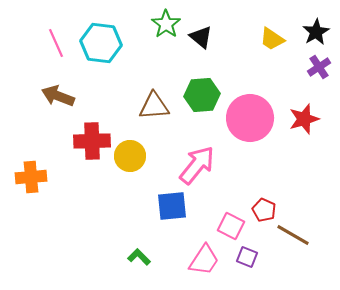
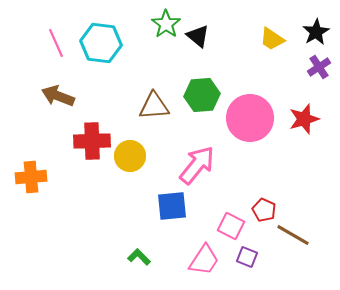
black triangle: moved 3 px left, 1 px up
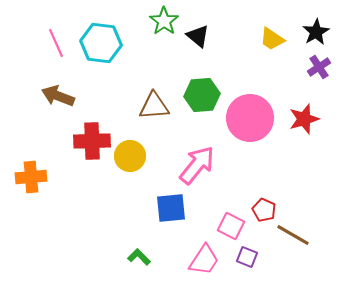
green star: moved 2 px left, 3 px up
blue square: moved 1 px left, 2 px down
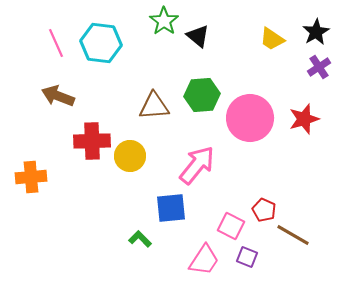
green L-shape: moved 1 px right, 18 px up
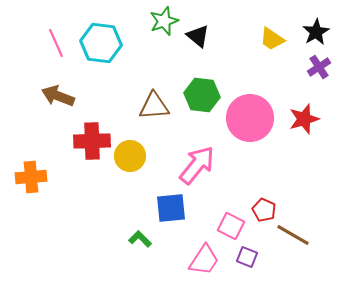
green star: rotated 16 degrees clockwise
green hexagon: rotated 12 degrees clockwise
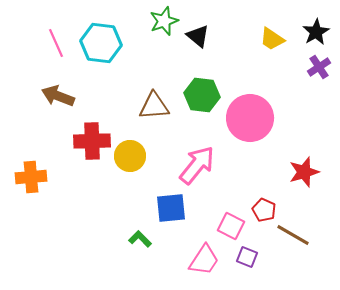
red star: moved 53 px down
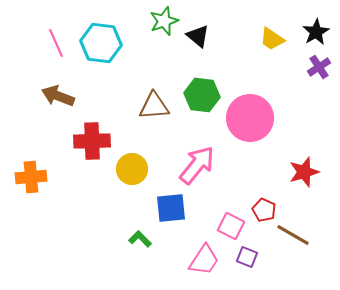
yellow circle: moved 2 px right, 13 px down
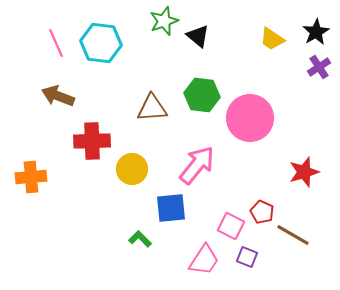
brown triangle: moved 2 px left, 2 px down
red pentagon: moved 2 px left, 2 px down
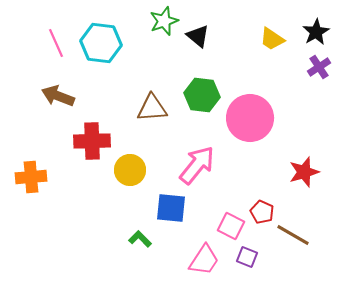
yellow circle: moved 2 px left, 1 px down
blue square: rotated 12 degrees clockwise
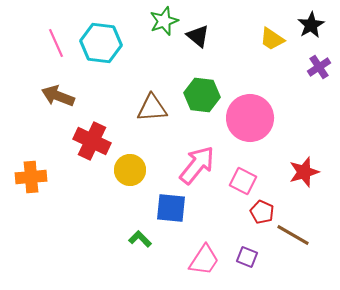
black star: moved 5 px left, 7 px up
red cross: rotated 27 degrees clockwise
pink square: moved 12 px right, 45 px up
